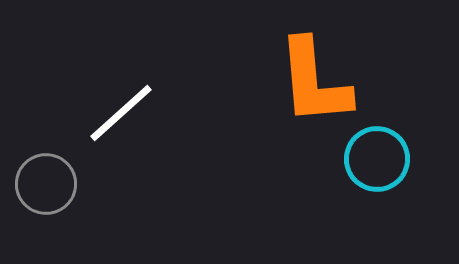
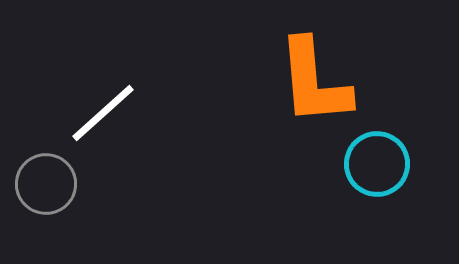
white line: moved 18 px left
cyan circle: moved 5 px down
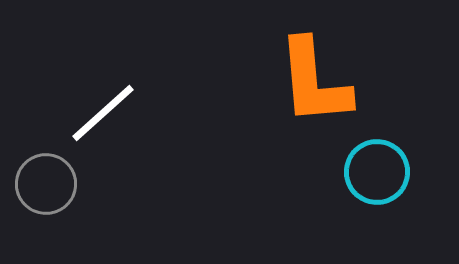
cyan circle: moved 8 px down
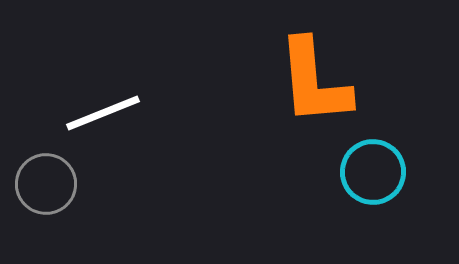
white line: rotated 20 degrees clockwise
cyan circle: moved 4 px left
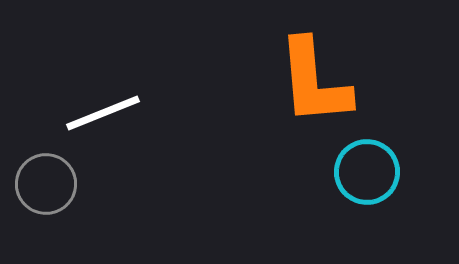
cyan circle: moved 6 px left
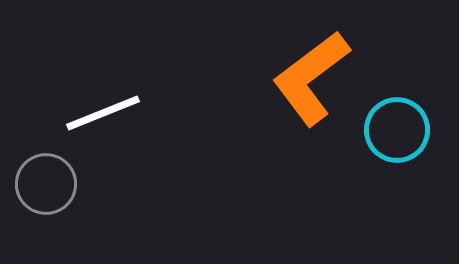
orange L-shape: moved 3 px left, 4 px up; rotated 58 degrees clockwise
cyan circle: moved 30 px right, 42 px up
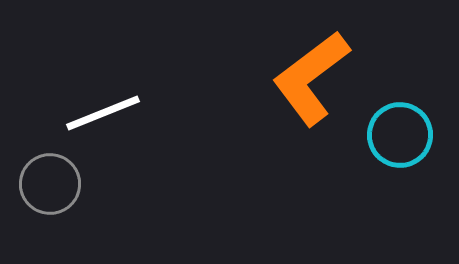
cyan circle: moved 3 px right, 5 px down
gray circle: moved 4 px right
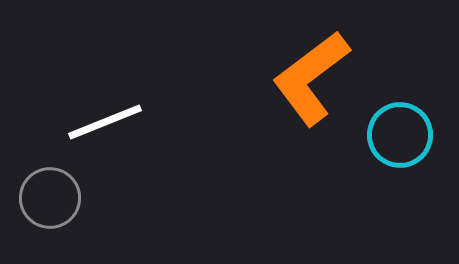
white line: moved 2 px right, 9 px down
gray circle: moved 14 px down
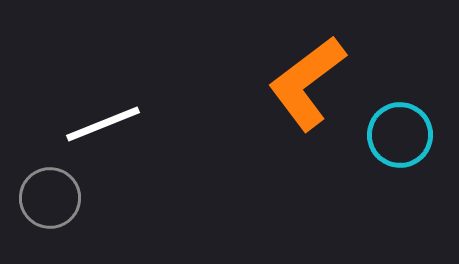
orange L-shape: moved 4 px left, 5 px down
white line: moved 2 px left, 2 px down
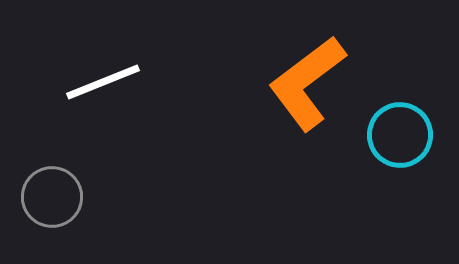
white line: moved 42 px up
gray circle: moved 2 px right, 1 px up
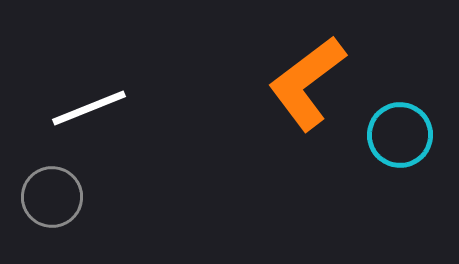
white line: moved 14 px left, 26 px down
